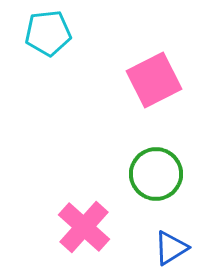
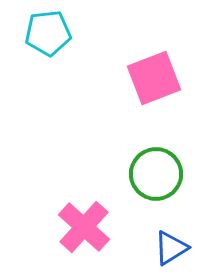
pink square: moved 2 px up; rotated 6 degrees clockwise
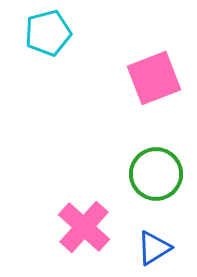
cyan pentagon: rotated 9 degrees counterclockwise
blue triangle: moved 17 px left
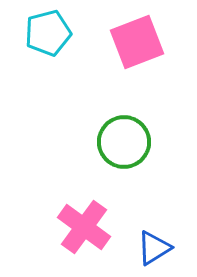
pink square: moved 17 px left, 36 px up
green circle: moved 32 px left, 32 px up
pink cross: rotated 6 degrees counterclockwise
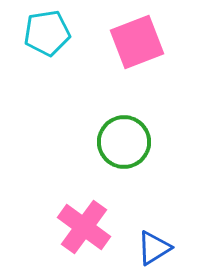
cyan pentagon: moved 1 px left; rotated 6 degrees clockwise
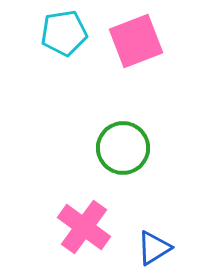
cyan pentagon: moved 17 px right
pink square: moved 1 px left, 1 px up
green circle: moved 1 px left, 6 px down
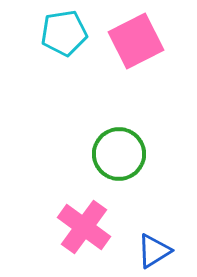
pink square: rotated 6 degrees counterclockwise
green circle: moved 4 px left, 6 px down
blue triangle: moved 3 px down
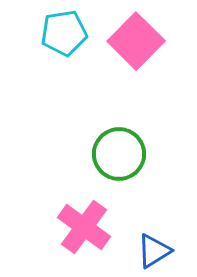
pink square: rotated 18 degrees counterclockwise
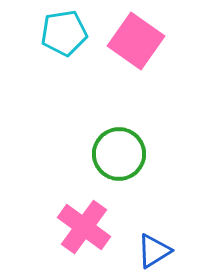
pink square: rotated 10 degrees counterclockwise
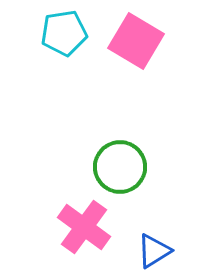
pink square: rotated 4 degrees counterclockwise
green circle: moved 1 px right, 13 px down
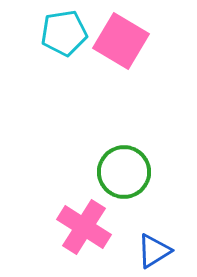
pink square: moved 15 px left
green circle: moved 4 px right, 5 px down
pink cross: rotated 4 degrees counterclockwise
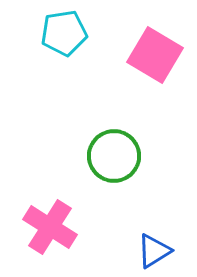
pink square: moved 34 px right, 14 px down
green circle: moved 10 px left, 16 px up
pink cross: moved 34 px left
